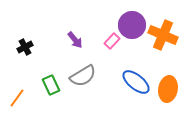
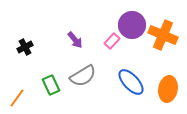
blue ellipse: moved 5 px left; rotated 8 degrees clockwise
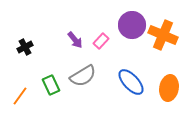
pink rectangle: moved 11 px left
orange ellipse: moved 1 px right, 1 px up
orange line: moved 3 px right, 2 px up
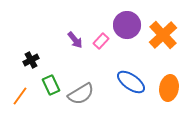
purple circle: moved 5 px left
orange cross: rotated 24 degrees clockwise
black cross: moved 6 px right, 13 px down
gray semicircle: moved 2 px left, 18 px down
blue ellipse: rotated 12 degrees counterclockwise
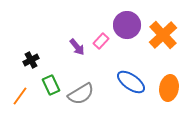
purple arrow: moved 2 px right, 7 px down
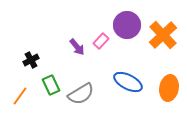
blue ellipse: moved 3 px left; rotated 8 degrees counterclockwise
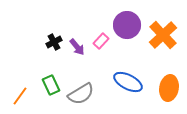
black cross: moved 23 px right, 18 px up
